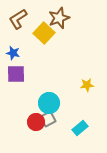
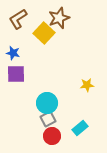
cyan circle: moved 2 px left
red circle: moved 16 px right, 14 px down
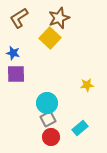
brown L-shape: moved 1 px right, 1 px up
yellow square: moved 6 px right, 5 px down
red circle: moved 1 px left, 1 px down
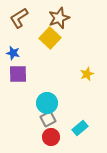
purple square: moved 2 px right
yellow star: moved 11 px up; rotated 16 degrees counterclockwise
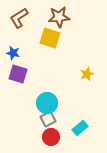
brown star: moved 1 px up; rotated 15 degrees clockwise
yellow square: rotated 25 degrees counterclockwise
purple square: rotated 18 degrees clockwise
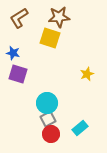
red circle: moved 3 px up
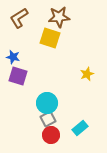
blue star: moved 4 px down
purple square: moved 2 px down
red circle: moved 1 px down
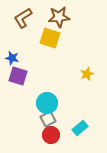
brown L-shape: moved 4 px right
blue star: moved 1 px left, 1 px down
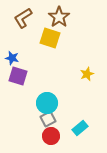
brown star: rotated 30 degrees counterclockwise
red circle: moved 1 px down
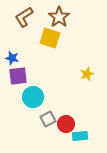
brown L-shape: moved 1 px right, 1 px up
purple square: rotated 24 degrees counterclockwise
cyan circle: moved 14 px left, 6 px up
cyan rectangle: moved 8 px down; rotated 35 degrees clockwise
red circle: moved 15 px right, 12 px up
